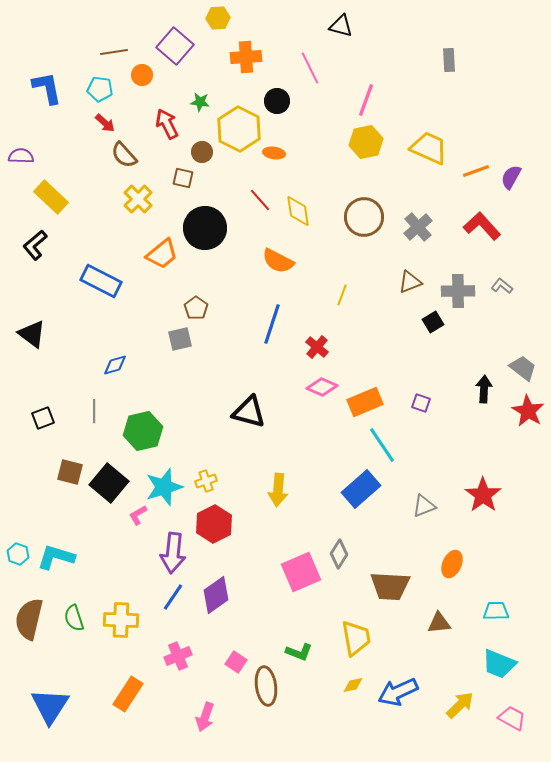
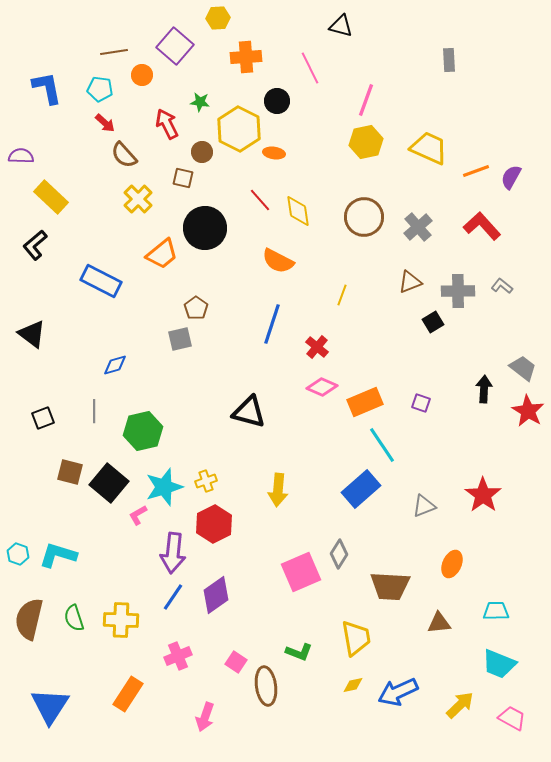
cyan L-shape at (56, 557): moved 2 px right, 2 px up
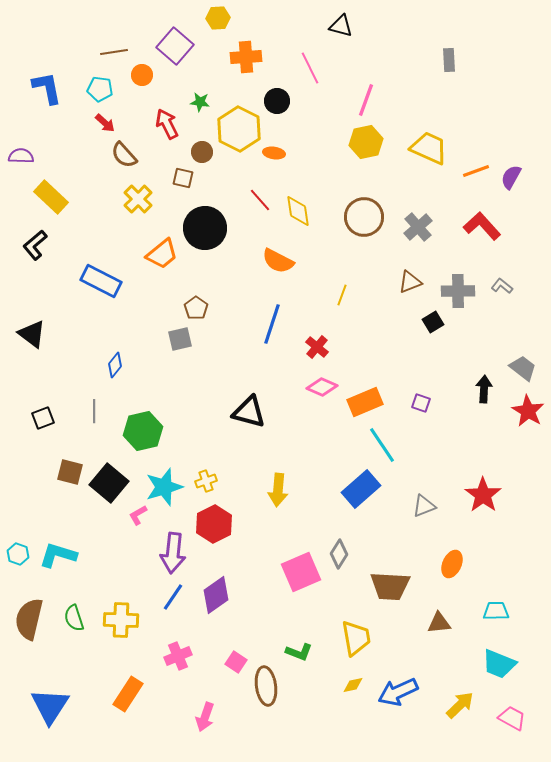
blue diamond at (115, 365): rotated 35 degrees counterclockwise
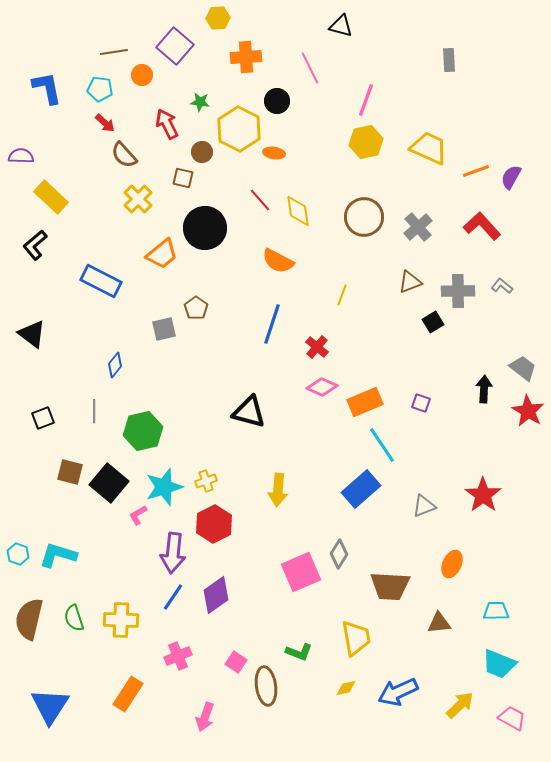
gray square at (180, 339): moved 16 px left, 10 px up
yellow diamond at (353, 685): moved 7 px left, 3 px down
